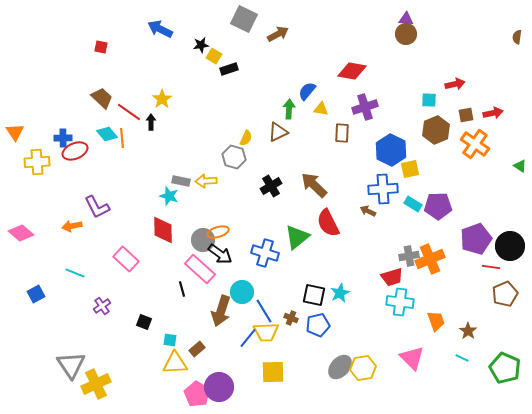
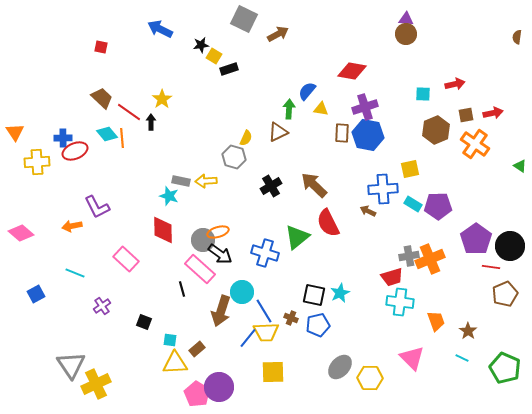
cyan square at (429, 100): moved 6 px left, 6 px up
blue hexagon at (391, 150): moved 23 px left, 15 px up; rotated 16 degrees counterclockwise
purple pentagon at (476, 239): rotated 16 degrees counterclockwise
yellow hexagon at (363, 368): moved 7 px right, 10 px down; rotated 10 degrees clockwise
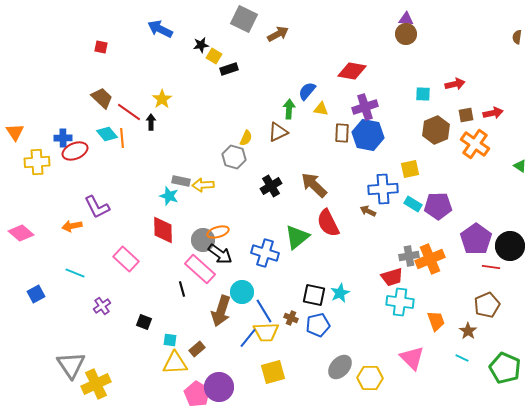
yellow arrow at (206, 181): moved 3 px left, 4 px down
brown pentagon at (505, 294): moved 18 px left, 11 px down
yellow square at (273, 372): rotated 15 degrees counterclockwise
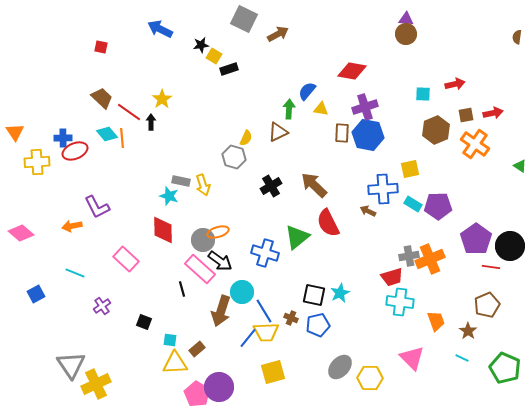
yellow arrow at (203, 185): rotated 105 degrees counterclockwise
black arrow at (220, 254): moved 7 px down
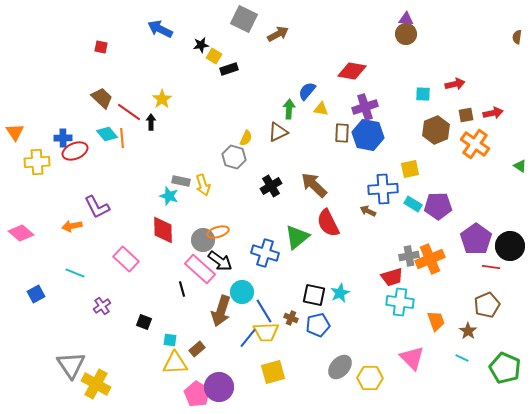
yellow cross at (96, 384): rotated 36 degrees counterclockwise
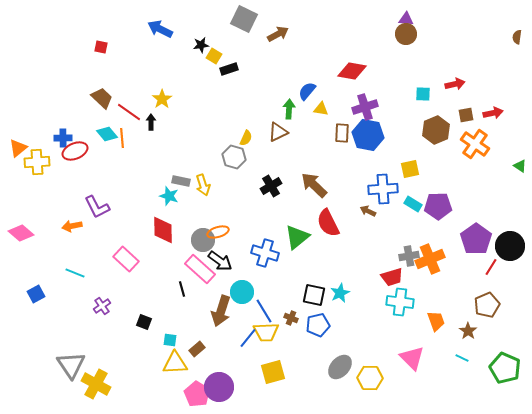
orange triangle at (15, 132): moved 3 px right, 16 px down; rotated 24 degrees clockwise
red line at (491, 267): rotated 66 degrees counterclockwise
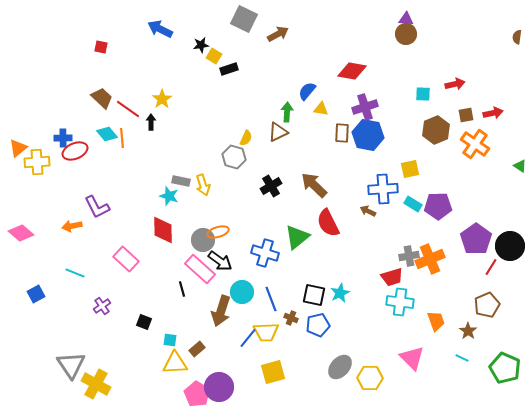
green arrow at (289, 109): moved 2 px left, 3 px down
red line at (129, 112): moved 1 px left, 3 px up
blue line at (264, 311): moved 7 px right, 12 px up; rotated 10 degrees clockwise
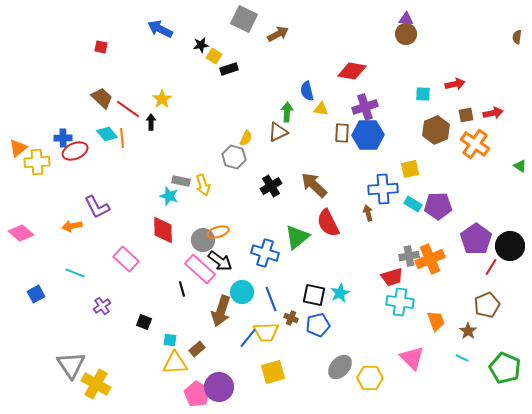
blue semicircle at (307, 91): rotated 54 degrees counterclockwise
blue hexagon at (368, 135): rotated 12 degrees counterclockwise
brown arrow at (368, 211): moved 2 px down; rotated 49 degrees clockwise
